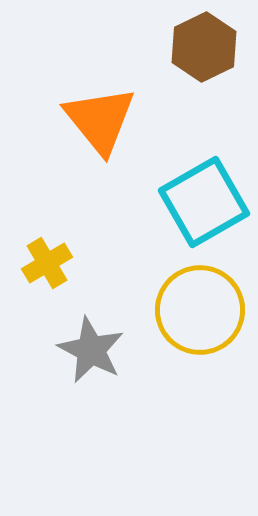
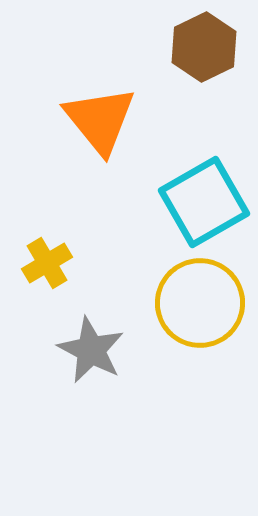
yellow circle: moved 7 px up
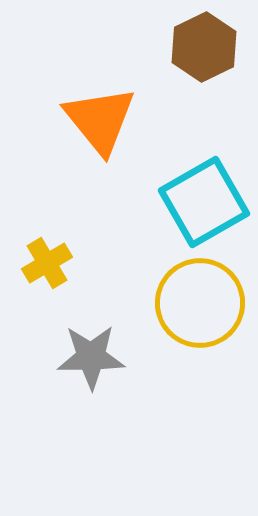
gray star: moved 7 px down; rotated 28 degrees counterclockwise
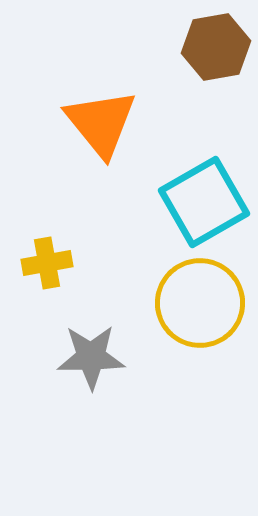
brown hexagon: moved 12 px right; rotated 16 degrees clockwise
orange triangle: moved 1 px right, 3 px down
yellow cross: rotated 21 degrees clockwise
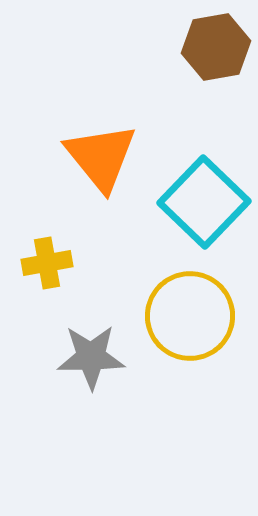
orange triangle: moved 34 px down
cyan square: rotated 16 degrees counterclockwise
yellow circle: moved 10 px left, 13 px down
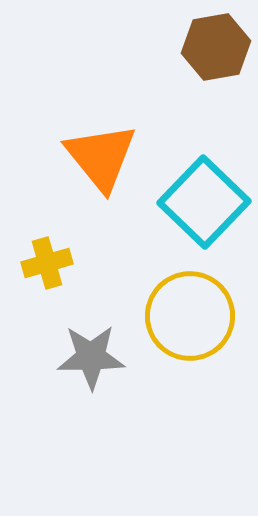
yellow cross: rotated 6 degrees counterclockwise
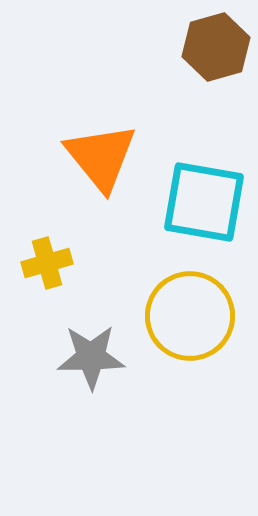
brown hexagon: rotated 6 degrees counterclockwise
cyan square: rotated 34 degrees counterclockwise
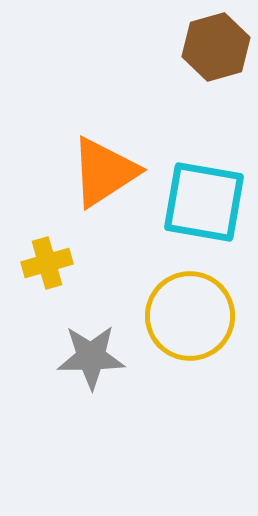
orange triangle: moved 3 px right, 15 px down; rotated 36 degrees clockwise
